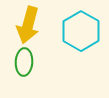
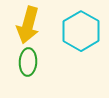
green ellipse: moved 4 px right
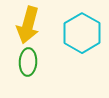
cyan hexagon: moved 1 px right, 2 px down
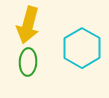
cyan hexagon: moved 15 px down
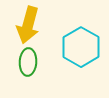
cyan hexagon: moved 1 px left, 1 px up
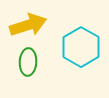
yellow arrow: rotated 123 degrees counterclockwise
